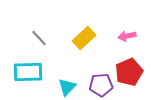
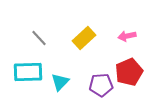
cyan triangle: moved 7 px left, 5 px up
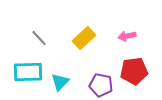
red pentagon: moved 5 px right, 1 px up; rotated 16 degrees clockwise
purple pentagon: rotated 15 degrees clockwise
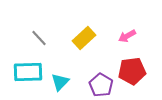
pink arrow: rotated 18 degrees counterclockwise
red pentagon: moved 2 px left
purple pentagon: rotated 20 degrees clockwise
